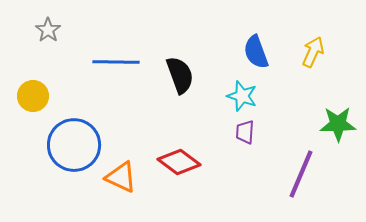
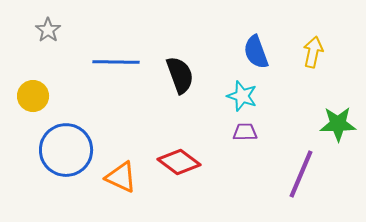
yellow arrow: rotated 12 degrees counterclockwise
purple trapezoid: rotated 85 degrees clockwise
blue circle: moved 8 px left, 5 px down
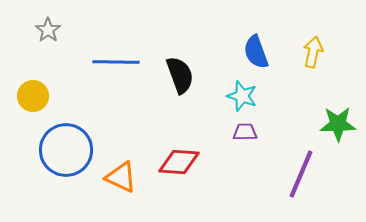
red diamond: rotated 33 degrees counterclockwise
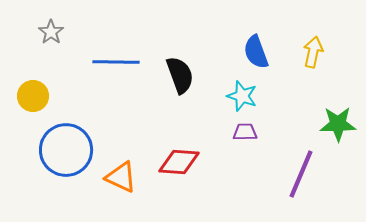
gray star: moved 3 px right, 2 px down
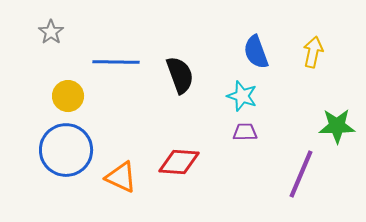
yellow circle: moved 35 px right
green star: moved 1 px left, 2 px down
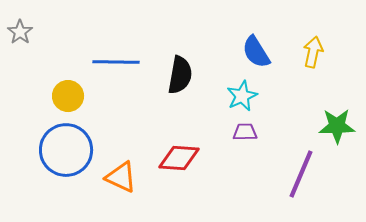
gray star: moved 31 px left
blue semicircle: rotated 12 degrees counterclockwise
black semicircle: rotated 30 degrees clockwise
cyan star: rotated 28 degrees clockwise
red diamond: moved 4 px up
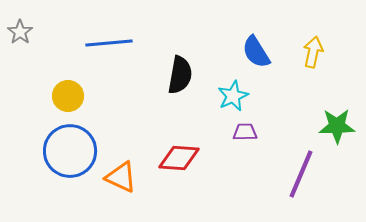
blue line: moved 7 px left, 19 px up; rotated 6 degrees counterclockwise
cyan star: moved 9 px left
blue circle: moved 4 px right, 1 px down
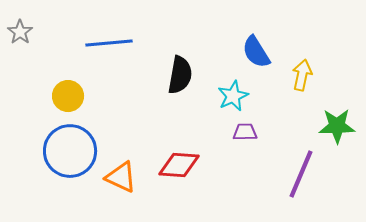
yellow arrow: moved 11 px left, 23 px down
red diamond: moved 7 px down
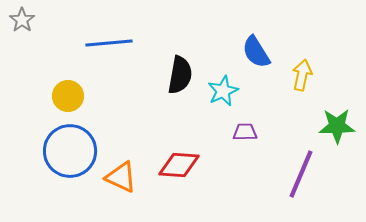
gray star: moved 2 px right, 12 px up
cyan star: moved 10 px left, 5 px up
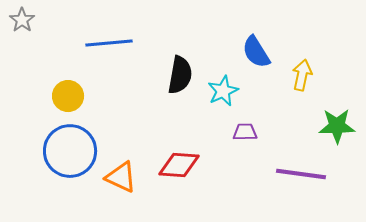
purple line: rotated 75 degrees clockwise
